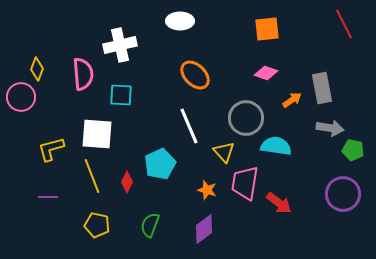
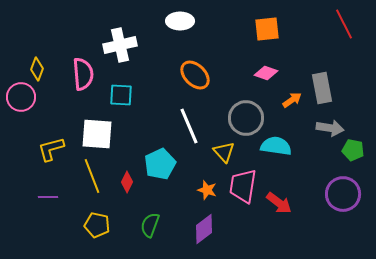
pink trapezoid: moved 2 px left, 3 px down
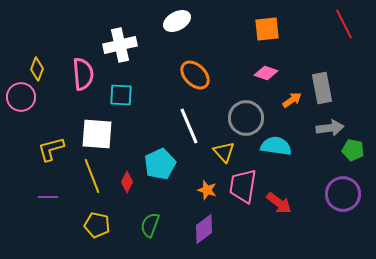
white ellipse: moved 3 px left; rotated 28 degrees counterclockwise
gray arrow: rotated 16 degrees counterclockwise
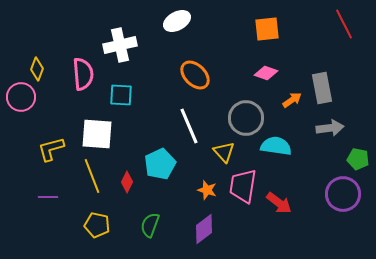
green pentagon: moved 5 px right, 9 px down
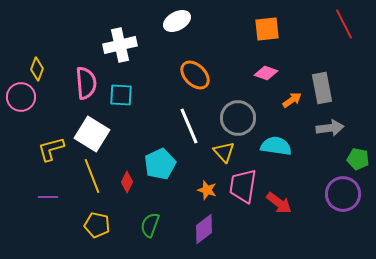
pink semicircle: moved 3 px right, 9 px down
gray circle: moved 8 px left
white square: moved 5 px left; rotated 28 degrees clockwise
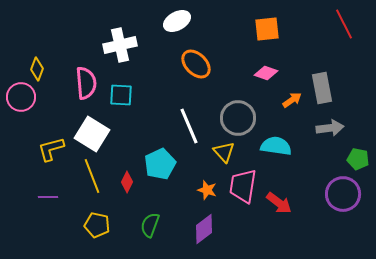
orange ellipse: moved 1 px right, 11 px up
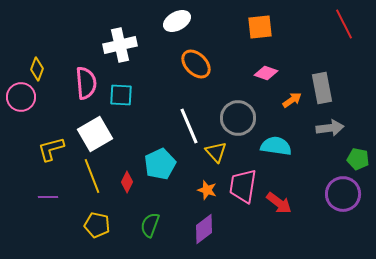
orange square: moved 7 px left, 2 px up
white square: moved 3 px right; rotated 28 degrees clockwise
yellow triangle: moved 8 px left
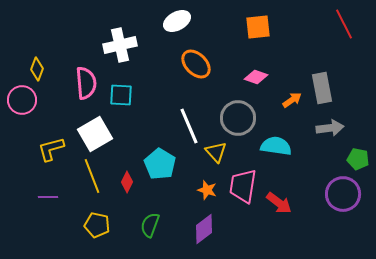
orange square: moved 2 px left
pink diamond: moved 10 px left, 4 px down
pink circle: moved 1 px right, 3 px down
cyan pentagon: rotated 16 degrees counterclockwise
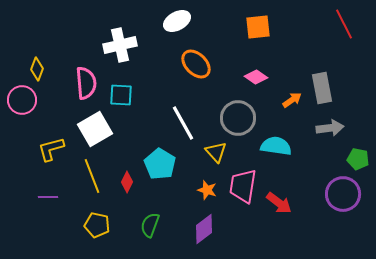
pink diamond: rotated 15 degrees clockwise
white line: moved 6 px left, 3 px up; rotated 6 degrees counterclockwise
white square: moved 5 px up
